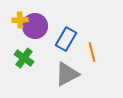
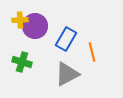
green cross: moved 2 px left, 4 px down; rotated 18 degrees counterclockwise
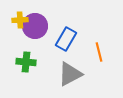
orange line: moved 7 px right
green cross: moved 4 px right; rotated 12 degrees counterclockwise
gray triangle: moved 3 px right
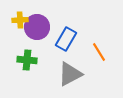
purple circle: moved 2 px right, 1 px down
orange line: rotated 18 degrees counterclockwise
green cross: moved 1 px right, 2 px up
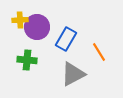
gray triangle: moved 3 px right
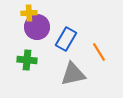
yellow cross: moved 9 px right, 7 px up
gray triangle: rotated 16 degrees clockwise
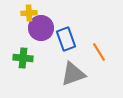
purple circle: moved 4 px right, 1 px down
blue rectangle: rotated 50 degrees counterclockwise
green cross: moved 4 px left, 2 px up
gray triangle: rotated 8 degrees counterclockwise
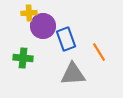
purple circle: moved 2 px right, 2 px up
gray triangle: rotated 16 degrees clockwise
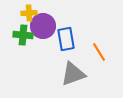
blue rectangle: rotated 10 degrees clockwise
green cross: moved 23 px up
gray triangle: rotated 16 degrees counterclockwise
